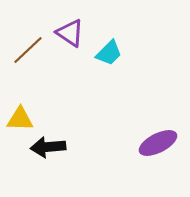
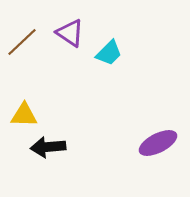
brown line: moved 6 px left, 8 px up
yellow triangle: moved 4 px right, 4 px up
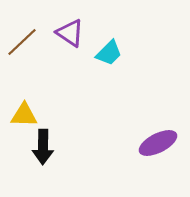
black arrow: moved 5 px left; rotated 84 degrees counterclockwise
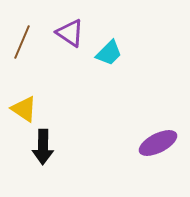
brown line: rotated 24 degrees counterclockwise
yellow triangle: moved 6 px up; rotated 32 degrees clockwise
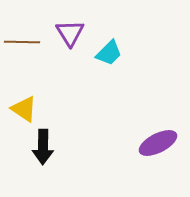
purple triangle: rotated 24 degrees clockwise
brown line: rotated 68 degrees clockwise
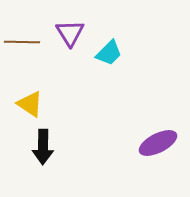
yellow triangle: moved 6 px right, 5 px up
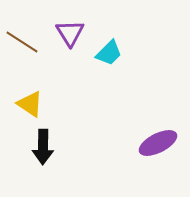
brown line: rotated 32 degrees clockwise
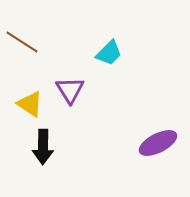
purple triangle: moved 57 px down
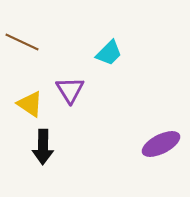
brown line: rotated 8 degrees counterclockwise
purple ellipse: moved 3 px right, 1 px down
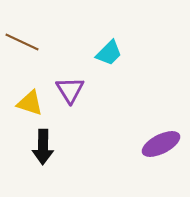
yellow triangle: moved 1 px up; rotated 16 degrees counterclockwise
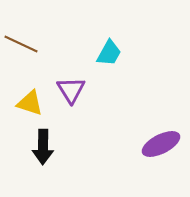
brown line: moved 1 px left, 2 px down
cyan trapezoid: rotated 16 degrees counterclockwise
purple triangle: moved 1 px right
